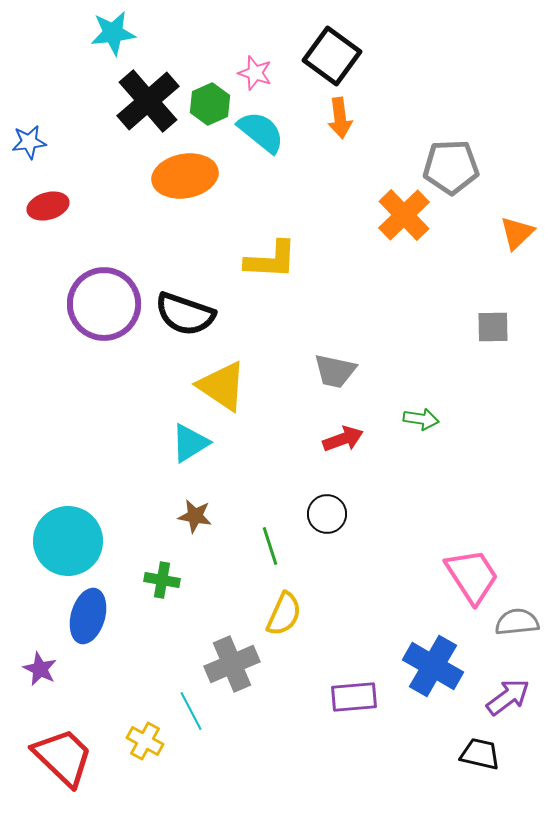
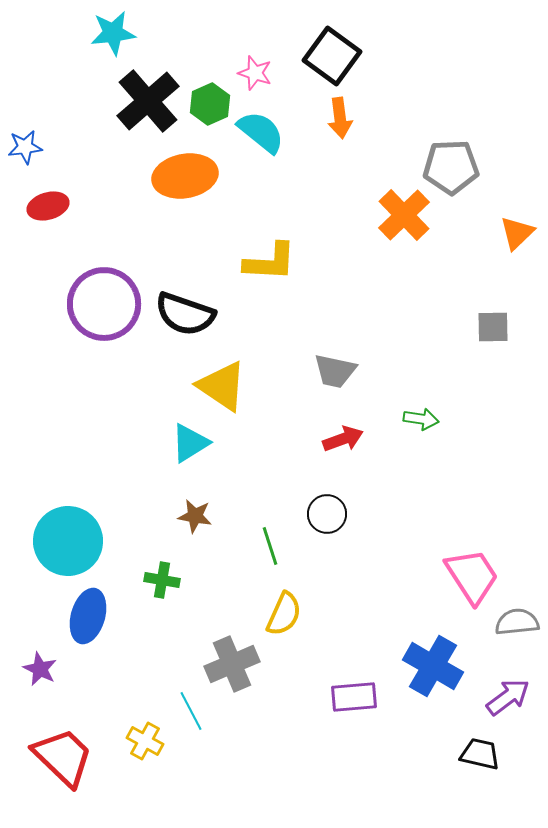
blue star: moved 4 px left, 5 px down
yellow L-shape: moved 1 px left, 2 px down
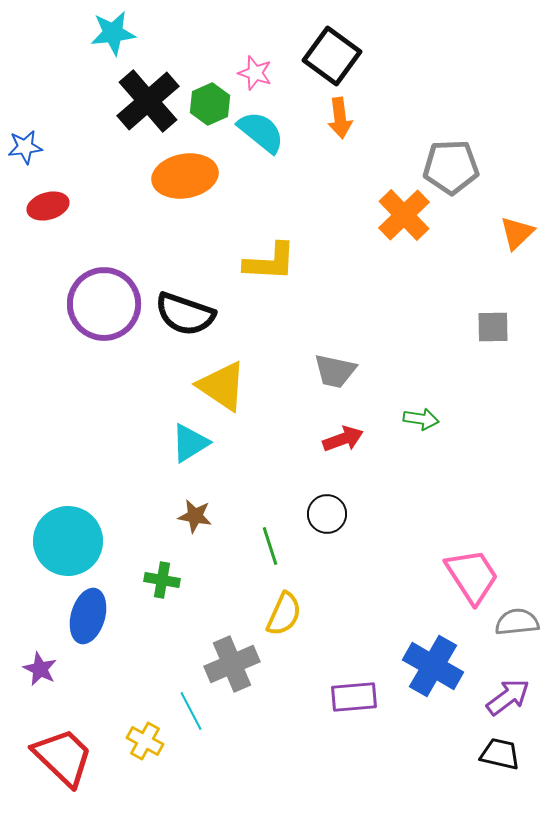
black trapezoid: moved 20 px right
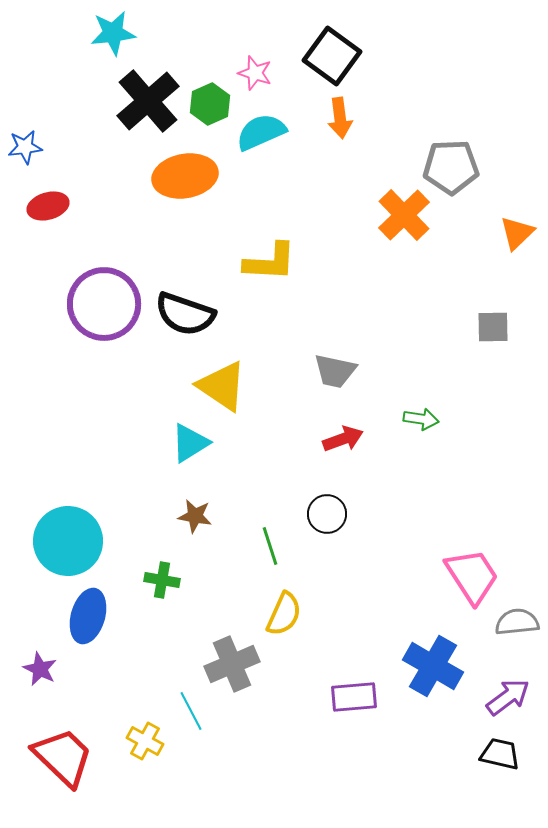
cyan semicircle: rotated 63 degrees counterclockwise
